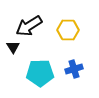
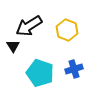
yellow hexagon: moved 1 px left; rotated 20 degrees clockwise
black triangle: moved 1 px up
cyan pentagon: rotated 20 degrees clockwise
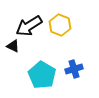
yellow hexagon: moved 7 px left, 5 px up
black triangle: rotated 32 degrees counterclockwise
cyan pentagon: moved 2 px right, 2 px down; rotated 12 degrees clockwise
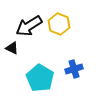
yellow hexagon: moved 1 px left, 1 px up
black triangle: moved 1 px left, 2 px down
cyan pentagon: moved 2 px left, 3 px down
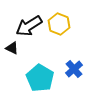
blue cross: rotated 24 degrees counterclockwise
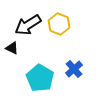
black arrow: moved 1 px left, 1 px up
